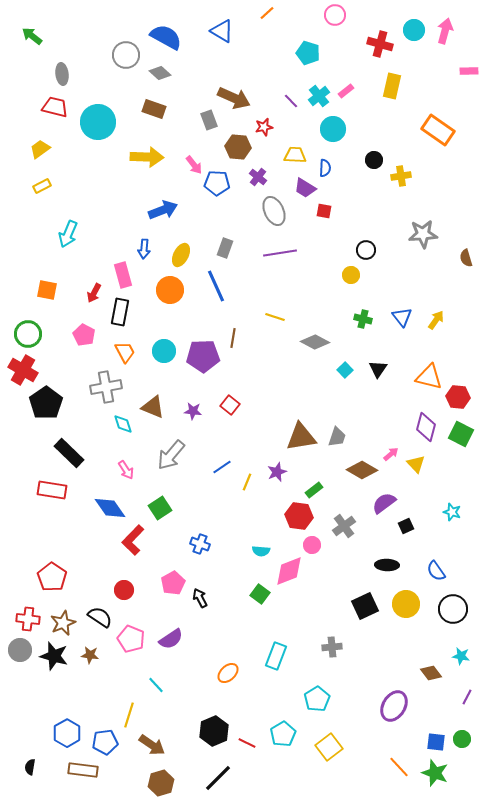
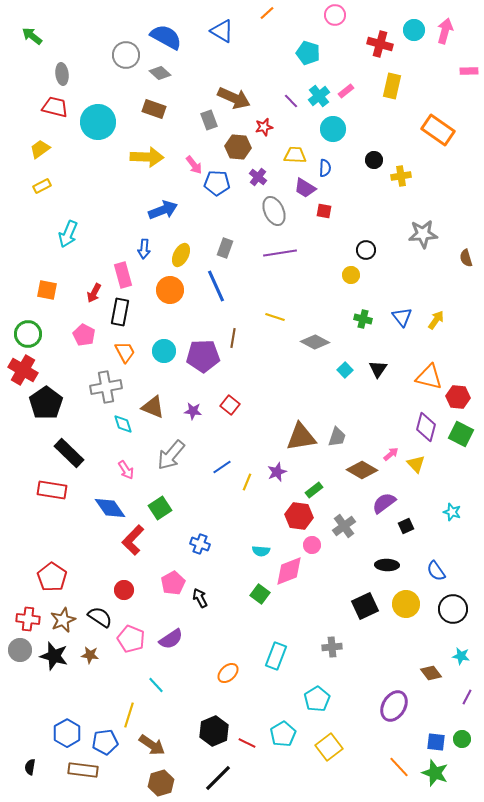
brown star at (63, 623): moved 3 px up
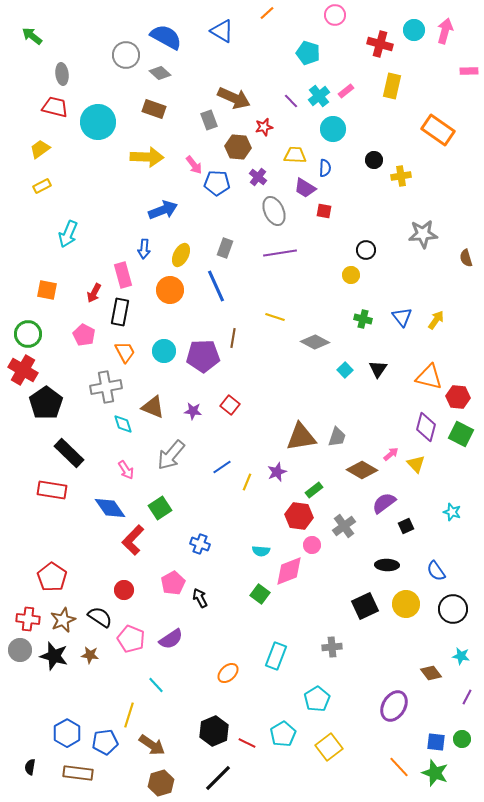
brown rectangle at (83, 770): moved 5 px left, 3 px down
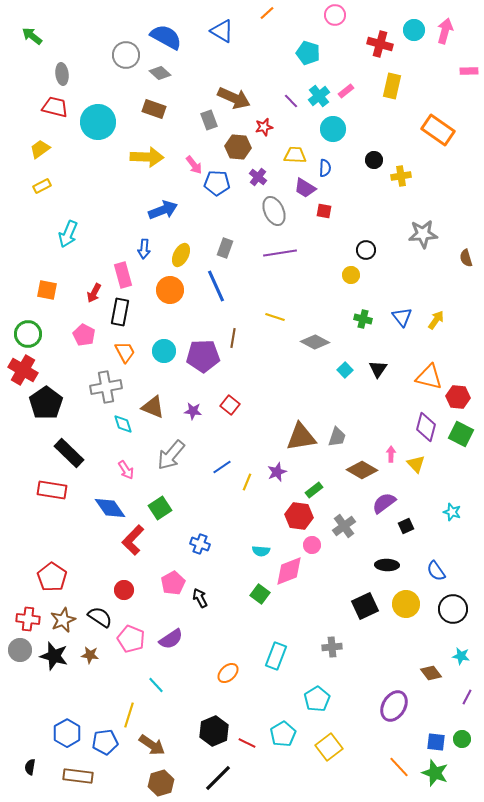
pink arrow at (391, 454): rotated 49 degrees counterclockwise
brown rectangle at (78, 773): moved 3 px down
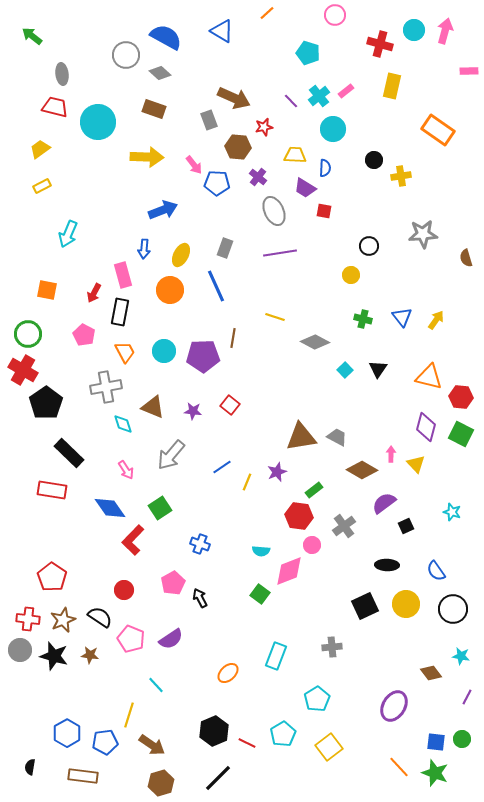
black circle at (366, 250): moved 3 px right, 4 px up
red hexagon at (458, 397): moved 3 px right
gray trapezoid at (337, 437): rotated 80 degrees counterclockwise
brown rectangle at (78, 776): moved 5 px right
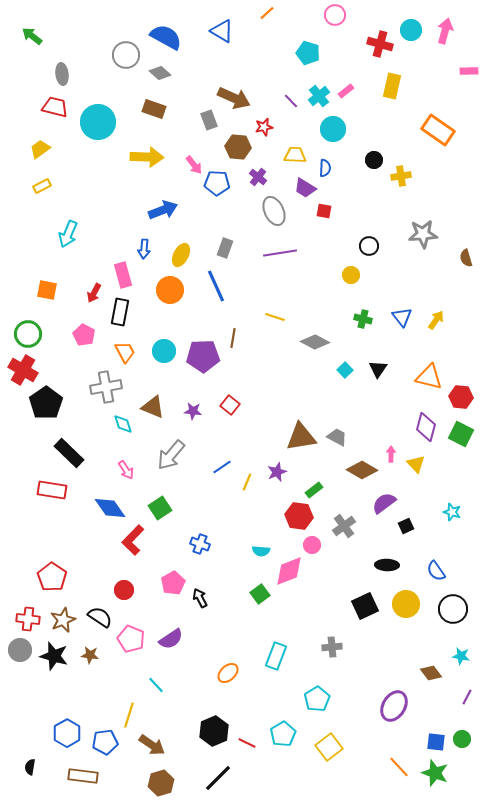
cyan circle at (414, 30): moved 3 px left
green square at (260, 594): rotated 18 degrees clockwise
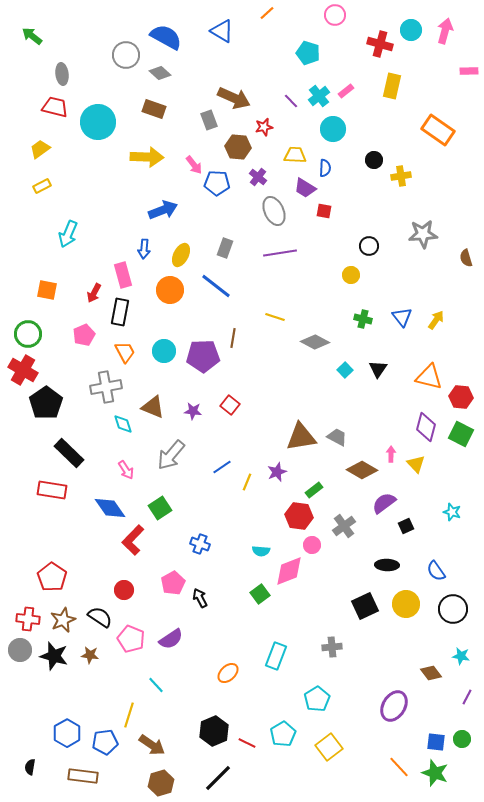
blue line at (216, 286): rotated 28 degrees counterclockwise
pink pentagon at (84, 335): rotated 20 degrees clockwise
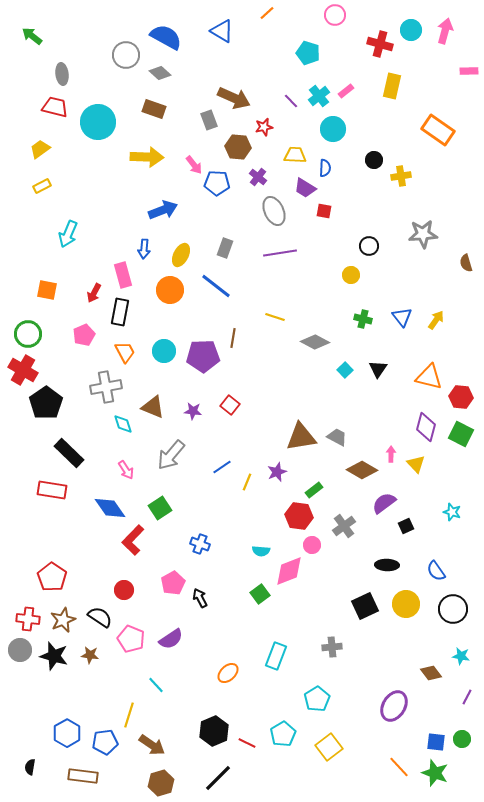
brown semicircle at (466, 258): moved 5 px down
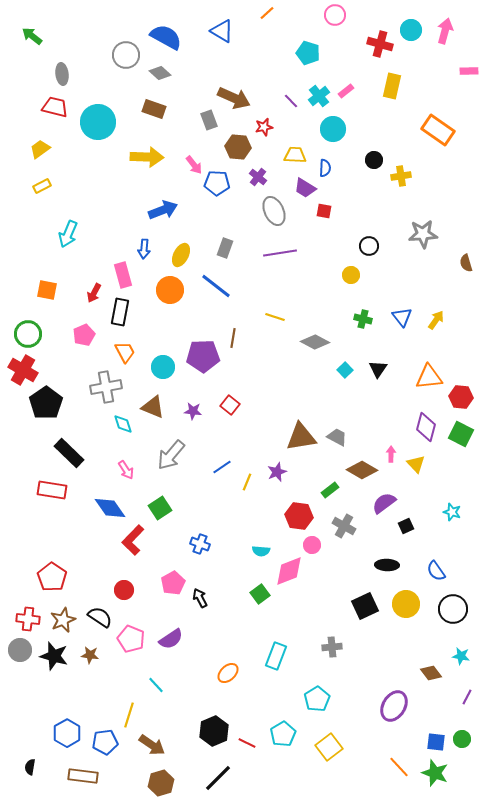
cyan circle at (164, 351): moved 1 px left, 16 px down
orange triangle at (429, 377): rotated 20 degrees counterclockwise
green rectangle at (314, 490): moved 16 px right
gray cross at (344, 526): rotated 25 degrees counterclockwise
